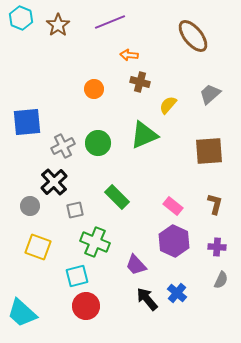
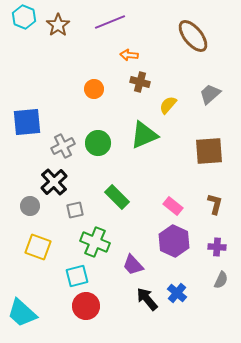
cyan hexagon: moved 3 px right, 1 px up
purple trapezoid: moved 3 px left
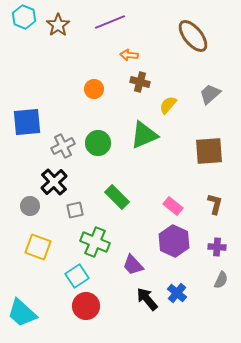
cyan square: rotated 20 degrees counterclockwise
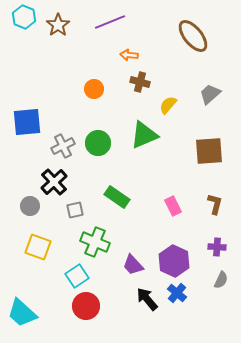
green rectangle: rotated 10 degrees counterclockwise
pink rectangle: rotated 24 degrees clockwise
purple hexagon: moved 20 px down
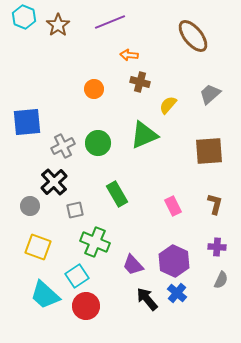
green rectangle: moved 3 px up; rotated 25 degrees clockwise
cyan trapezoid: moved 23 px right, 18 px up
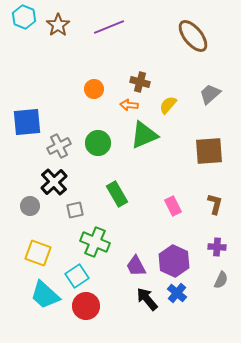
purple line: moved 1 px left, 5 px down
orange arrow: moved 50 px down
gray cross: moved 4 px left
yellow square: moved 6 px down
purple trapezoid: moved 3 px right, 1 px down; rotated 15 degrees clockwise
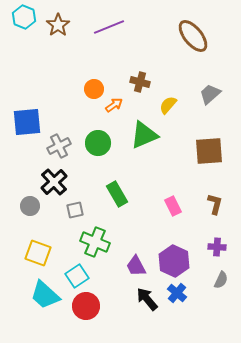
orange arrow: moved 15 px left; rotated 138 degrees clockwise
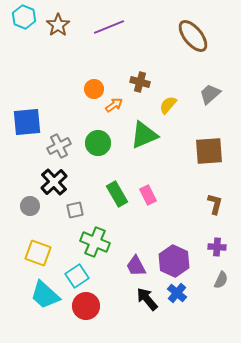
pink rectangle: moved 25 px left, 11 px up
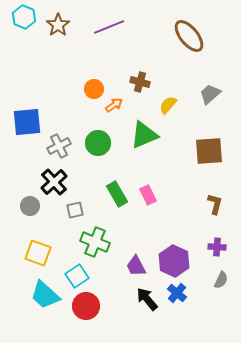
brown ellipse: moved 4 px left
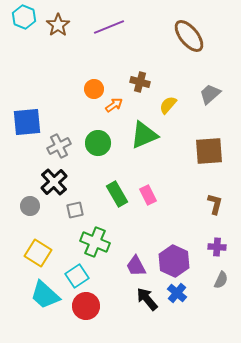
yellow square: rotated 12 degrees clockwise
